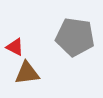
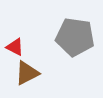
brown triangle: rotated 20 degrees counterclockwise
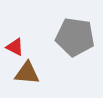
brown triangle: rotated 32 degrees clockwise
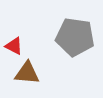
red triangle: moved 1 px left, 1 px up
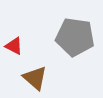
brown triangle: moved 8 px right, 5 px down; rotated 36 degrees clockwise
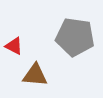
brown triangle: moved 3 px up; rotated 36 degrees counterclockwise
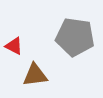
brown triangle: rotated 12 degrees counterclockwise
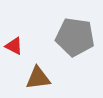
brown triangle: moved 3 px right, 3 px down
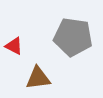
gray pentagon: moved 2 px left
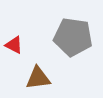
red triangle: moved 1 px up
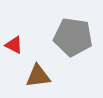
brown triangle: moved 2 px up
